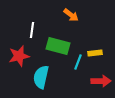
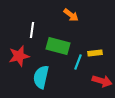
red arrow: moved 1 px right; rotated 18 degrees clockwise
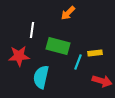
orange arrow: moved 3 px left, 2 px up; rotated 98 degrees clockwise
red star: rotated 10 degrees clockwise
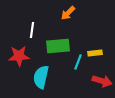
green rectangle: rotated 20 degrees counterclockwise
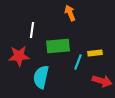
orange arrow: moved 2 px right; rotated 112 degrees clockwise
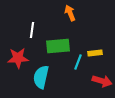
red star: moved 1 px left, 2 px down
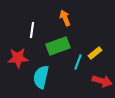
orange arrow: moved 5 px left, 5 px down
green rectangle: rotated 15 degrees counterclockwise
yellow rectangle: rotated 32 degrees counterclockwise
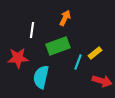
orange arrow: rotated 49 degrees clockwise
